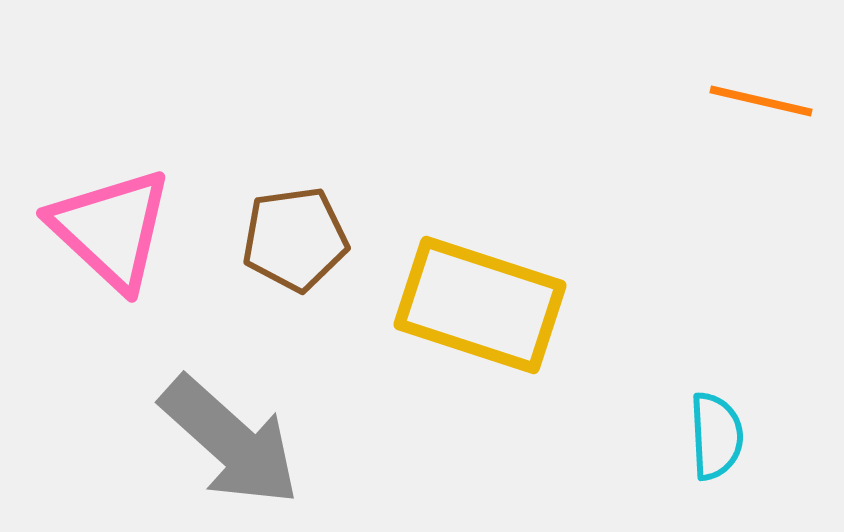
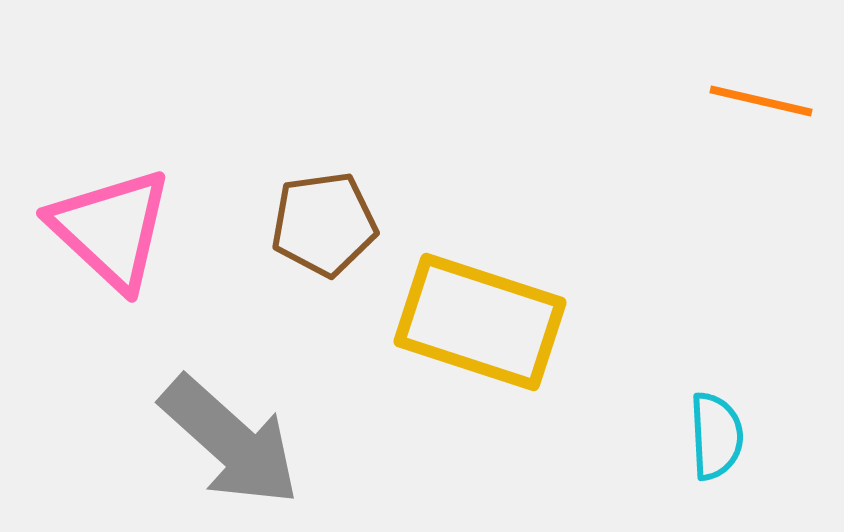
brown pentagon: moved 29 px right, 15 px up
yellow rectangle: moved 17 px down
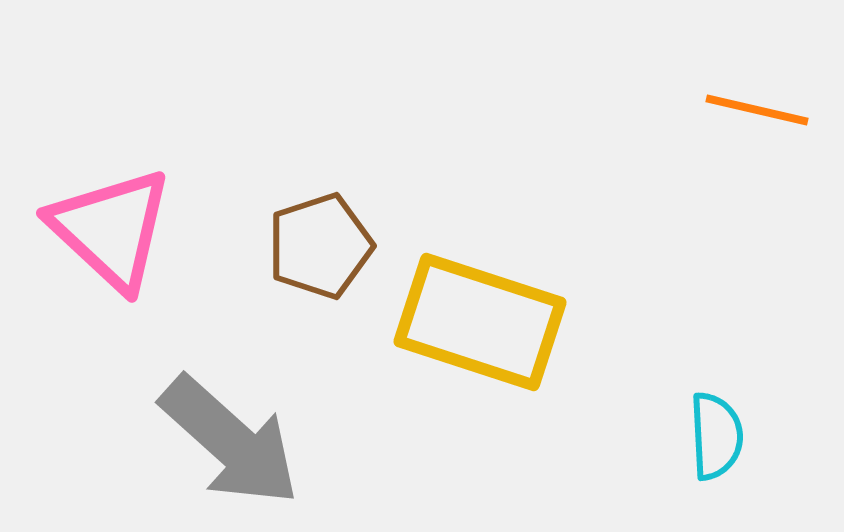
orange line: moved 4 px left, 9 px down
brown pentagon: moved 4 px left, 22 px down; rotated 10 degrees counterclockwise
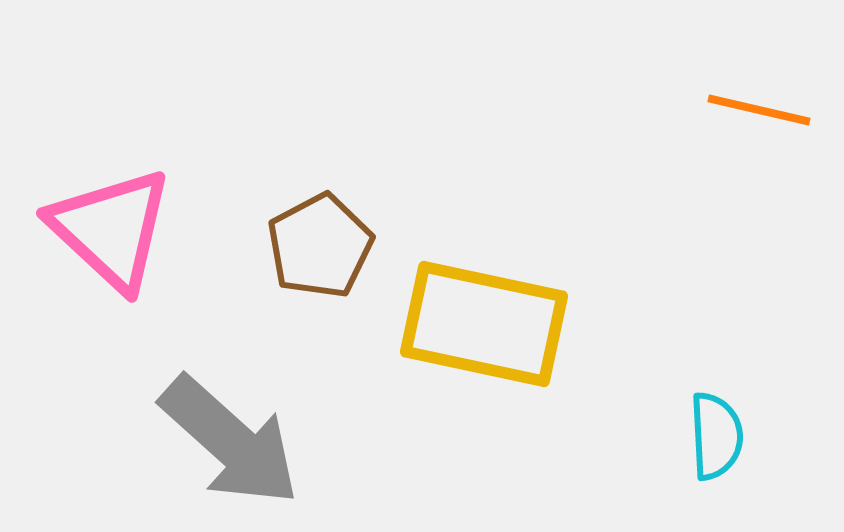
orange line: moved 2 px right
brown pentagon: rotated 10 degrees counterclockwise
yellow rectangle: moved 4 px right, 2 px down; rotated 6 degrees counterclockwise
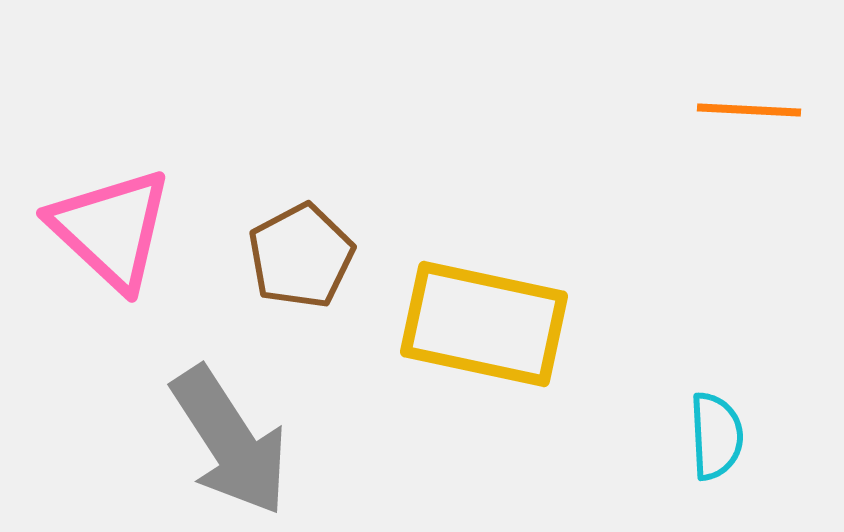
orange line: moved 10 px left; rotated 10 degrees counterclockwise
brown pentagon: moved 19 px left, 10 px down
gray arrow: rotated 15 degrees clockwise
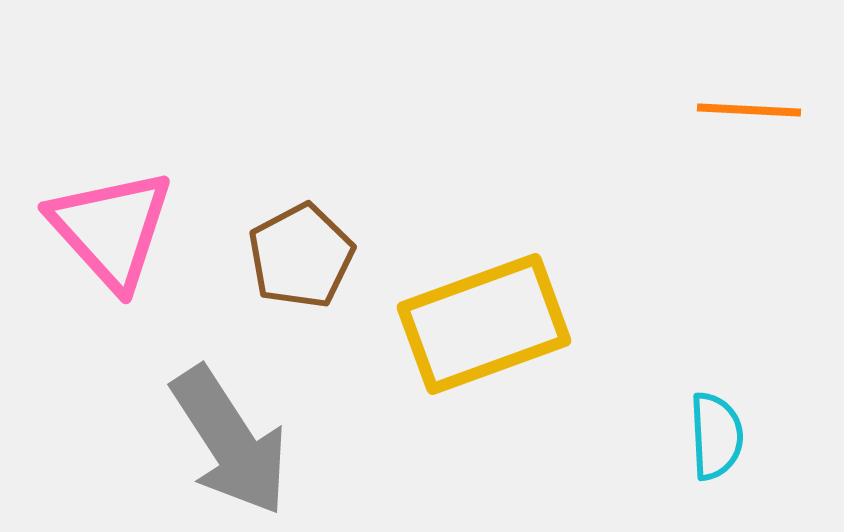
pink triangle: rotated 5 degrees clockwise
yellow rectangle: rotated 32 degrees counterclockwise
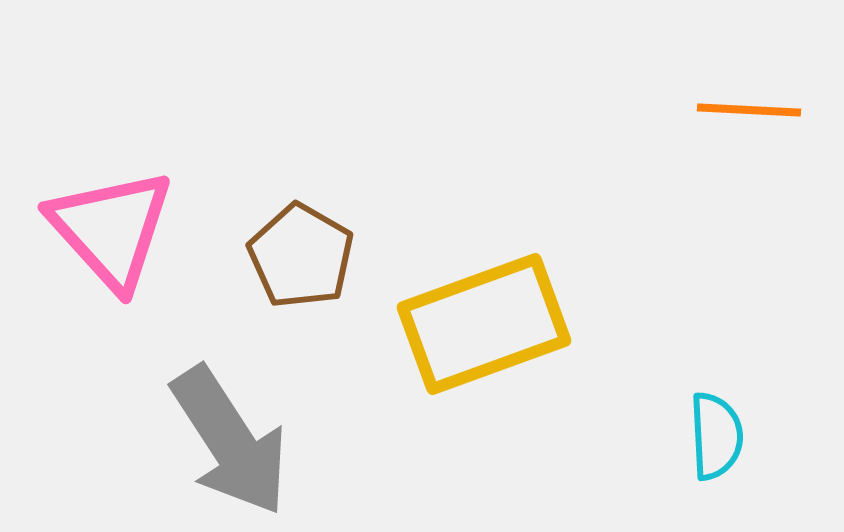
brown pentagon: rotated 14 degrees counterclockwise
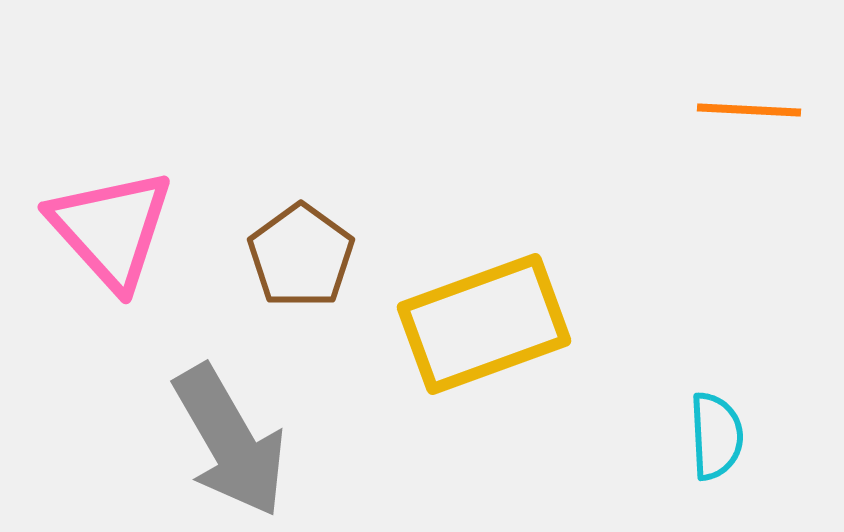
brown pentagon: rotated 6 degrees clockwise
gray arrow: rotated 3 degrees clockwise
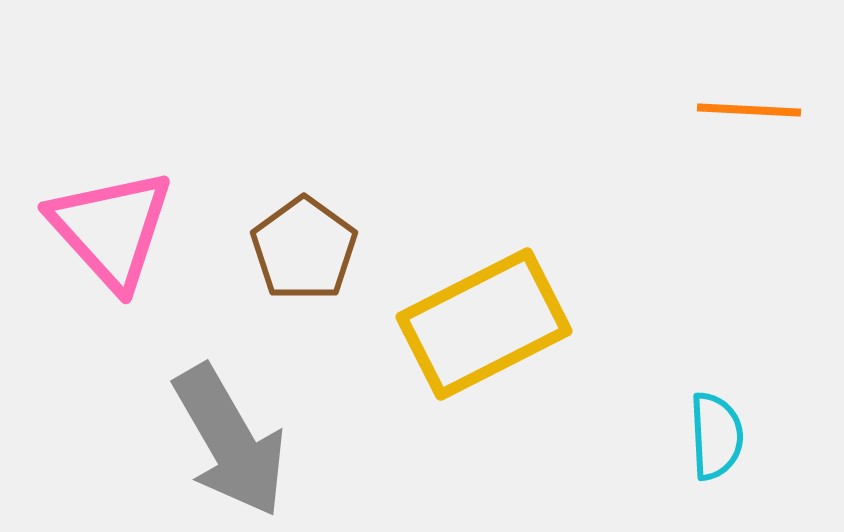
brown pentagon: moved 3 px right, 7 px up
yellow rectangle: rotated 7 degrees counterclockwise
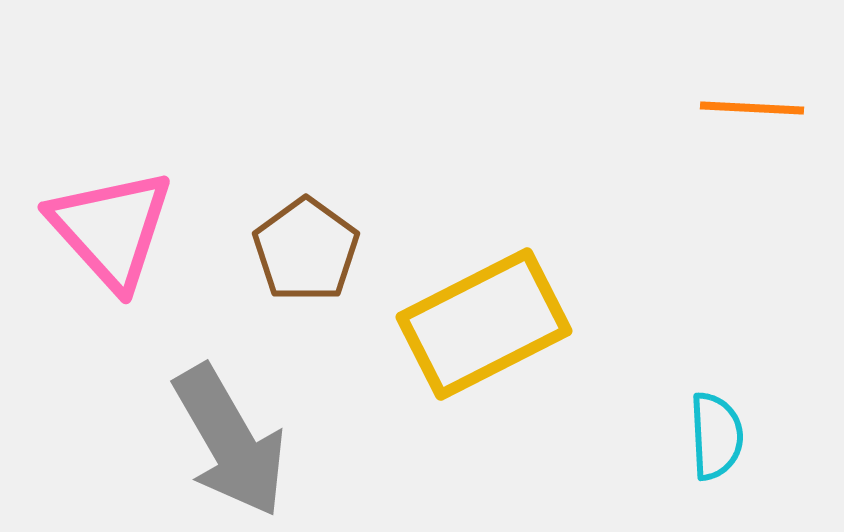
orange line: moved 3 px right, 2 px up
brown pentagon: moved 2 px right, 1 px down
